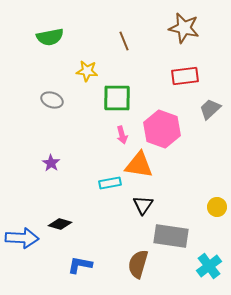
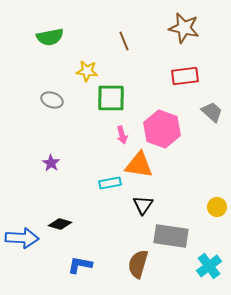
green square: moved 6 px left
gray trapezoid: moved 2 px right, 3 px down; rotated 85 degrees clockwise
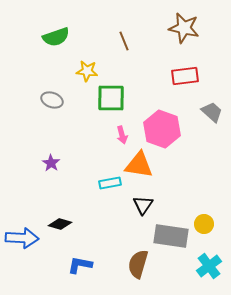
green semicircle: moved 6 px right; rotated 8 degrees counterclockwise
yellow circle: moved 13 px left, 17 px down
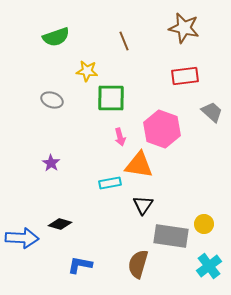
pink arrow: moved 2 px left, 2 px down
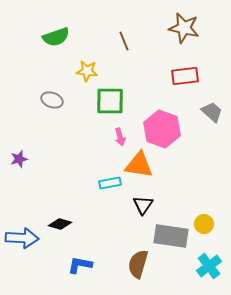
green square: moved 1 px left, 3 px down
purple star: moved 32 px left, 4 px up; rotated 24 degrees clockwise
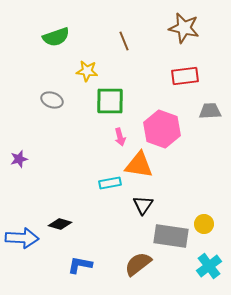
gray trapezoid: moved 2 px left, 1 px up; rotated 45 degrees counterclockwise
brown semicircle: rotated 36 degrees clockwise
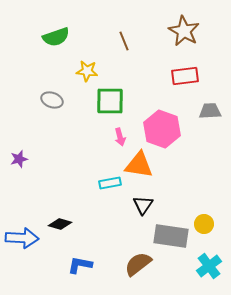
brown star: moved 3 px down; rotated 16 degrees clockwise
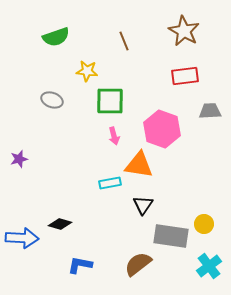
pink arrow: moved 6 px left, 1 px up
